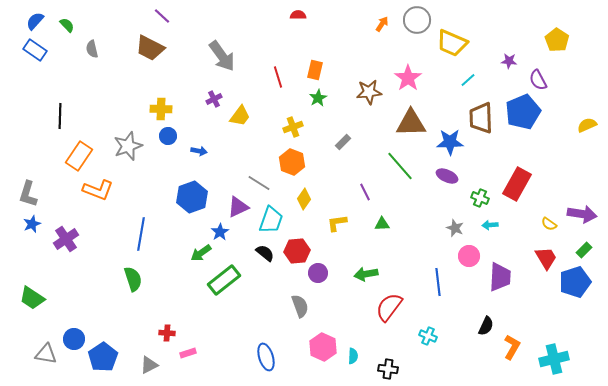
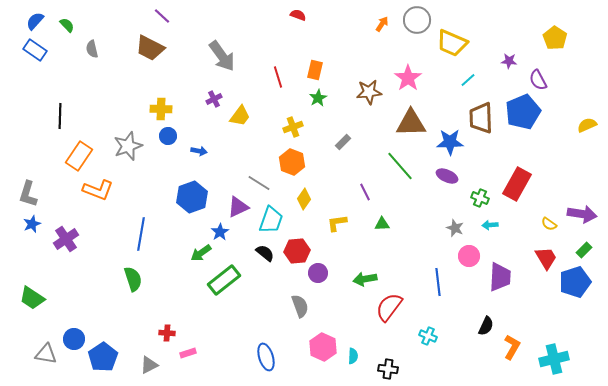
red semicircle at (298, 15): rotated 21 degrees clockwise
yellow pentagon at (557, 40): moved 2 px left, 2 px up
green arrow at (366, 274): moved 1 px left, 5 px down
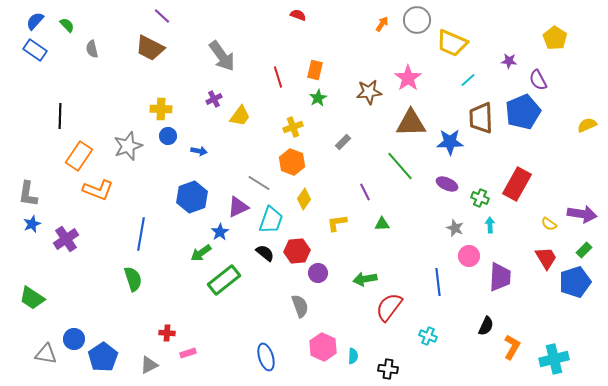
purple ellipse at (447, 176): moved 8 px down
gray L-shape at (28, 194): rotated 8 degrees counterclockwise
cyan arrow at (490, 225): rotated 91 degrees clockwise
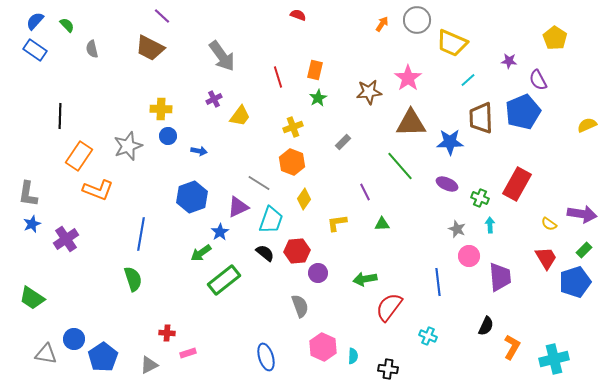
gray star at (455, 228): moved 2 px right, 1 px down
purple trapezoid at (500, 277): rotated 8 degrees counterclockwise
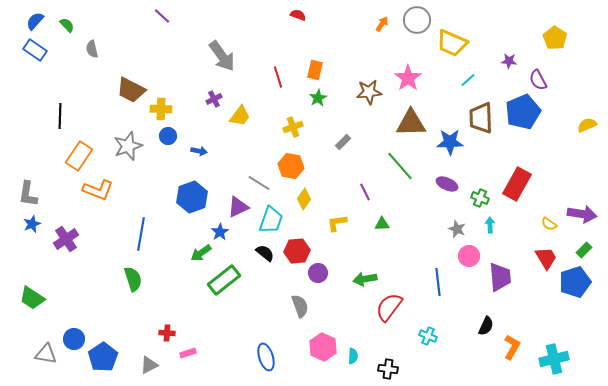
brown trapezoid at (150, 48): moved 19 px left, 42 px down
orange hexagon at (292, 162): moved 1 px left, 4 px down; rotated 10 degrees counterclockwise
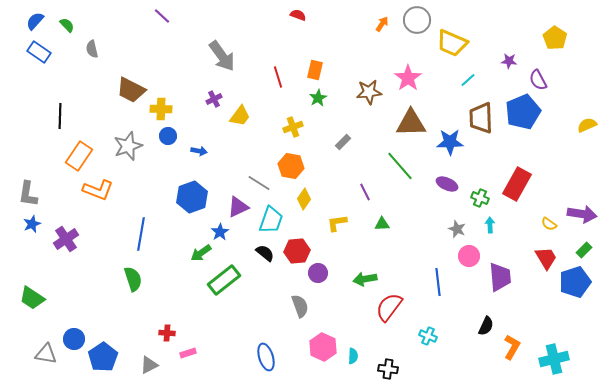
blue rectangle at (35, 50): moved 4 px right, 2 px down
